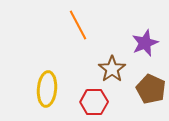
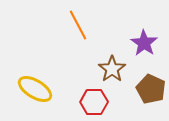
purple star: moved 1 px left; rotated 16 degrees counterclockwise
yellow ellipse: moved 12 px left; rotated 64 degrees counterclockwise
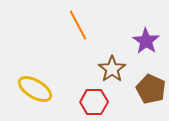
purple star: moved 2 px right, 2 px up
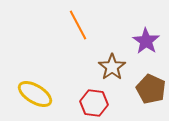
brown star: moved 2 px up
yellow ellipse: moved 5 px down
red hexagon: moved 1 px down; rotated 8 degrees clockwise
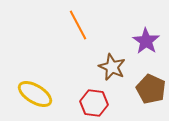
brown star: rotated 12 degrees counterclockwise
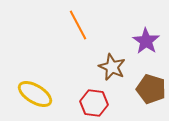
brown pentagon: rotated 8 degrees counterclockwise
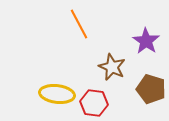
orange line: moved 1 px right, 1 px up
yellow ellipse: moved 22 px right; rotated 24 degrees counterclockwise
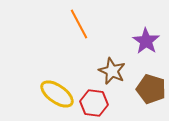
brown star: moved 4 px down
yellow ellipse: rotated 28 degrees clockwise
